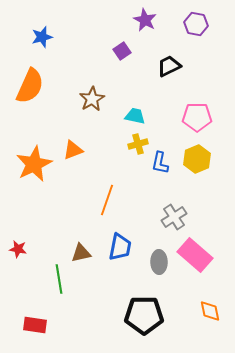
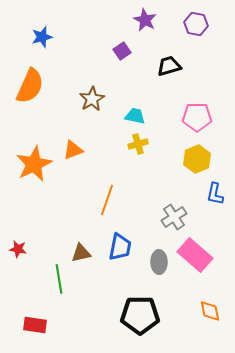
black trapezoid: rotated 10 degrees clockwise
blue L-shape: moved 55 px right, 31 px down
black pentagon: moved 4 px left
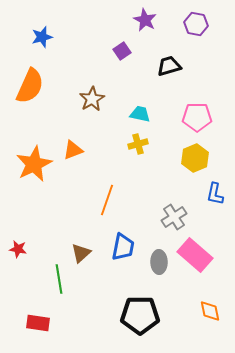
cyan trapezoid: moved 5 px right, 2 px up
yellow hexagon: moved 2 px left, 1 px up
blue trapezoid: moved 3 px right
brown triangle: rotated 30 degrees counterclockwise
red rectangle: moved 3 px right, 2 px up
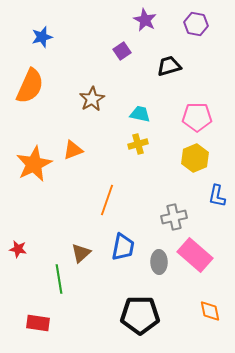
blue L-shape: moved 2 px right, 2 px down
gray cross: rotated 20 degrees clockwise
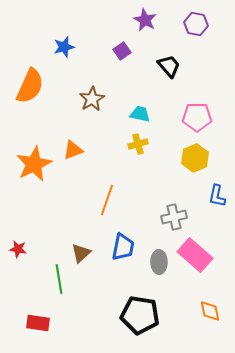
blue star: moved 22 px right, 10 px down
black trapezoid: rotated 65 degrees clockwise
black pentagon: rotated 9 degrees clockwise
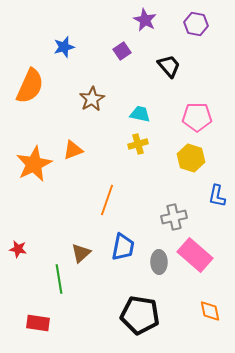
yellow hexagon: moved 4 px left; rotated 20 degrees counterclockwise
